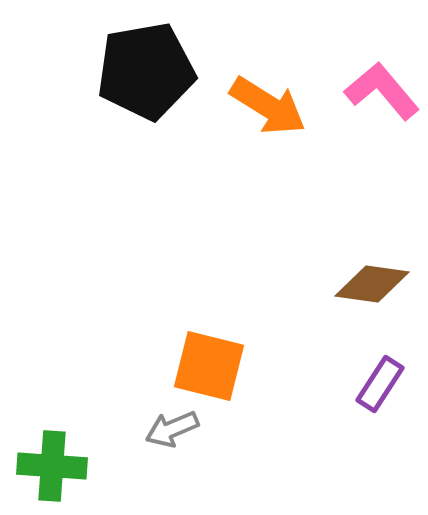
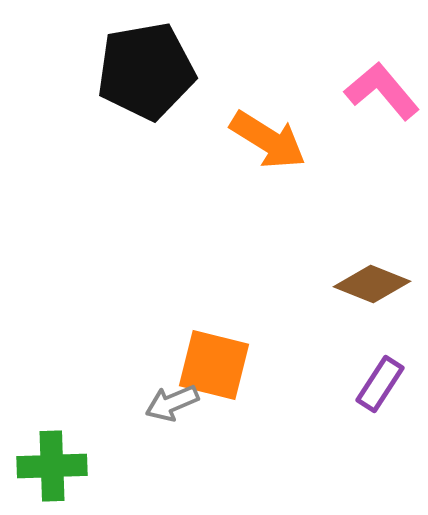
orange arrow: moved 34 px down
brown diamond: rotated 14 degrees clockwise
orange square: moved 5 px right, 1 px up
gray arrow: moved 26 px up
green cross: rotated 6 degrees counterclockwise
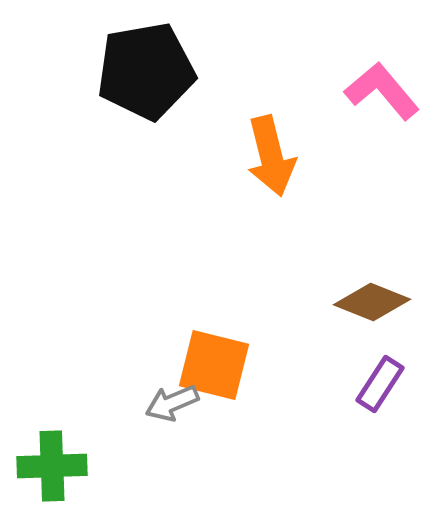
orange arrow: moved 3 px right, 16 px down; rotated 44 degrees clockwise
brown diamond: moved 18 px down
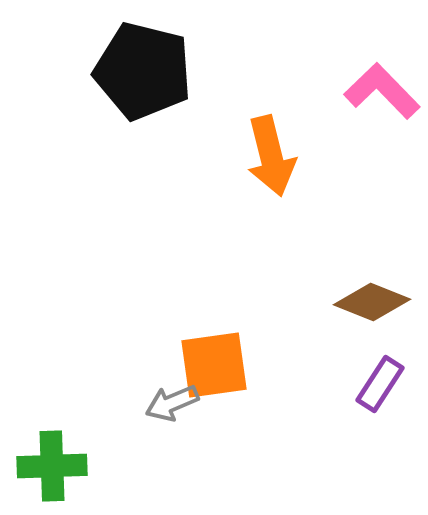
black pentagon: moved 3 px left; rotated 24 degrees clockwise
pink L-shape: rotated 4 degrees counterclockwise
orange square: rotated 22 degrees counterclockwise
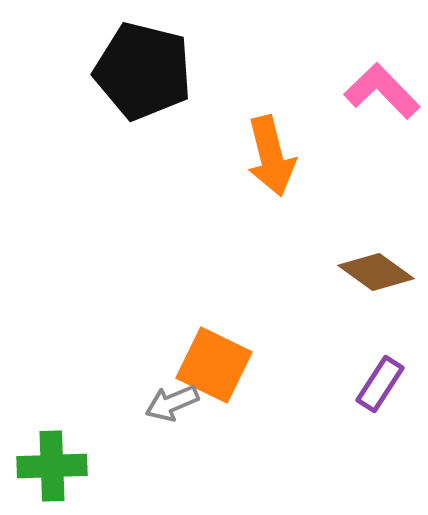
brown diamond: moved 4 px right, 30 px up; rotated 14 degrees clockwise
orange square: rotated 34 degrees clockwise
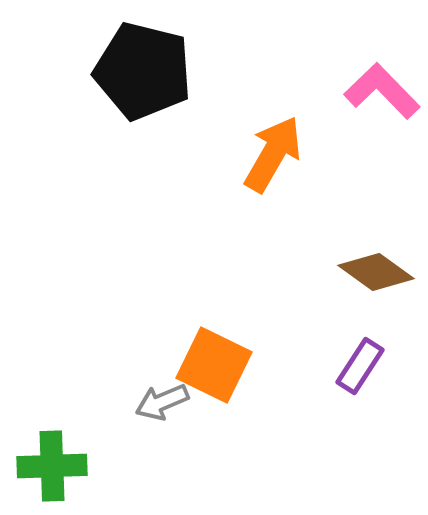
orange arrow: moved 2 px right, 2 px up; rotated 136 degrees counterclockwise
purple rectangle: moved 20 px left, 18 px up
gray arrow: moved 10 px left, 1 px up
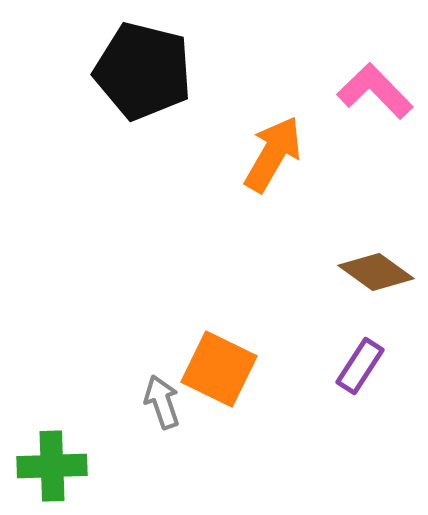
pink L-shape: moved 7 px left
orange square: moved 5 px right, 4 px down
gray arrow: rotated 94 degrees clockwise
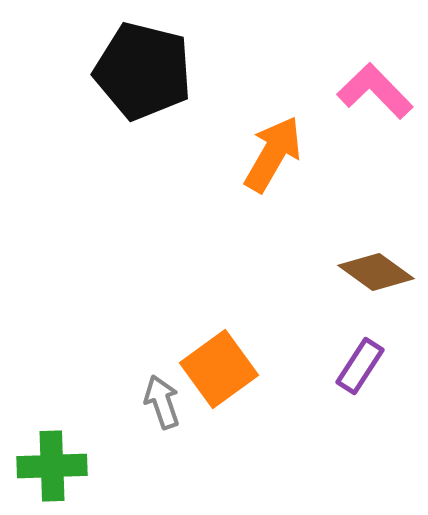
orange square: rotated 28 degrees clockwise
